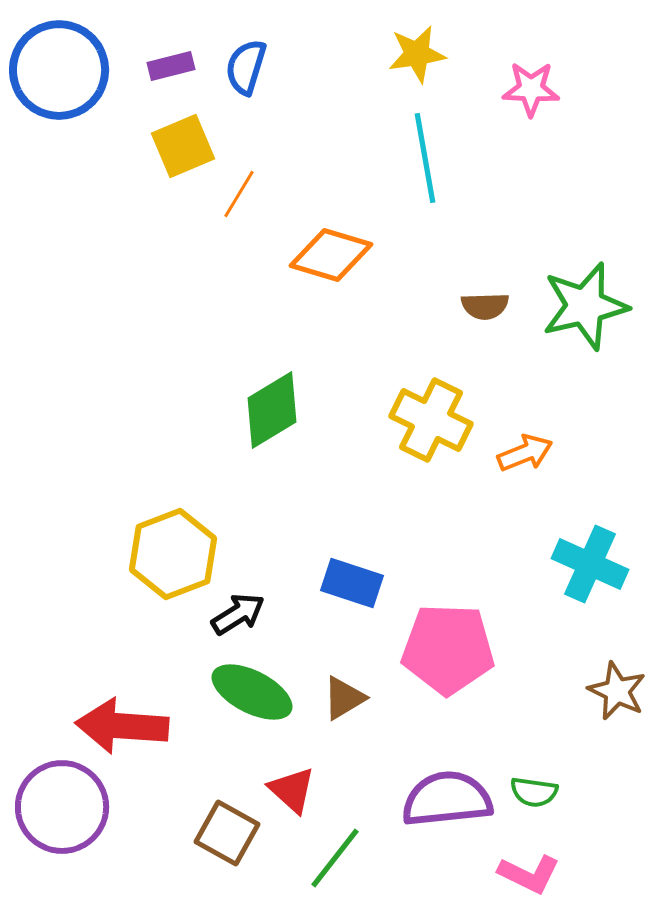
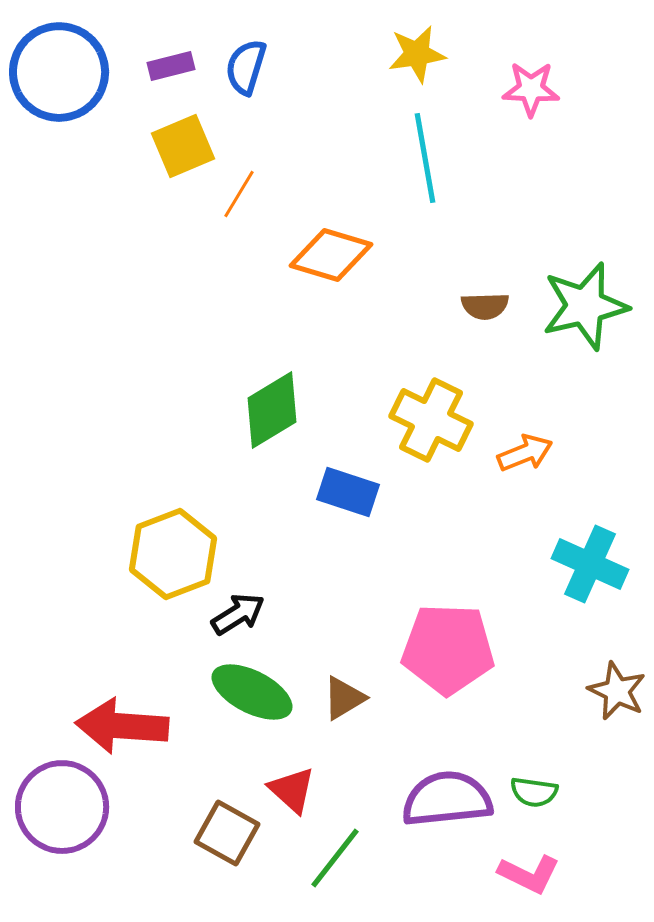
blue circle: moved 2 px down
blue rectangle: moved 4 px left, 91 px up
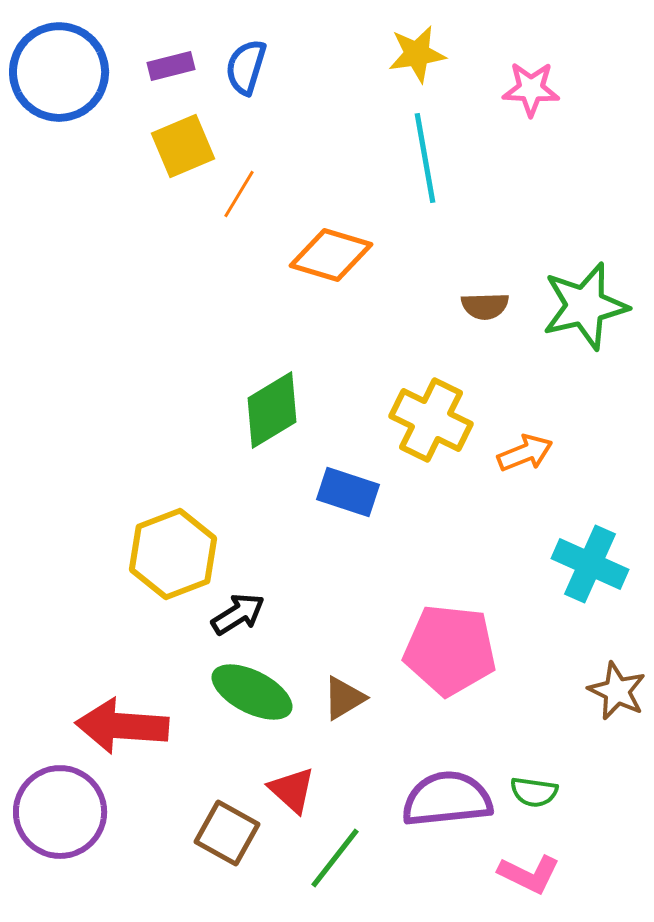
pink pentagon: moved 2 px right, 1 px down; rotated 4 degrees clockwise
purple circle: moved 2 px left, 5 px down
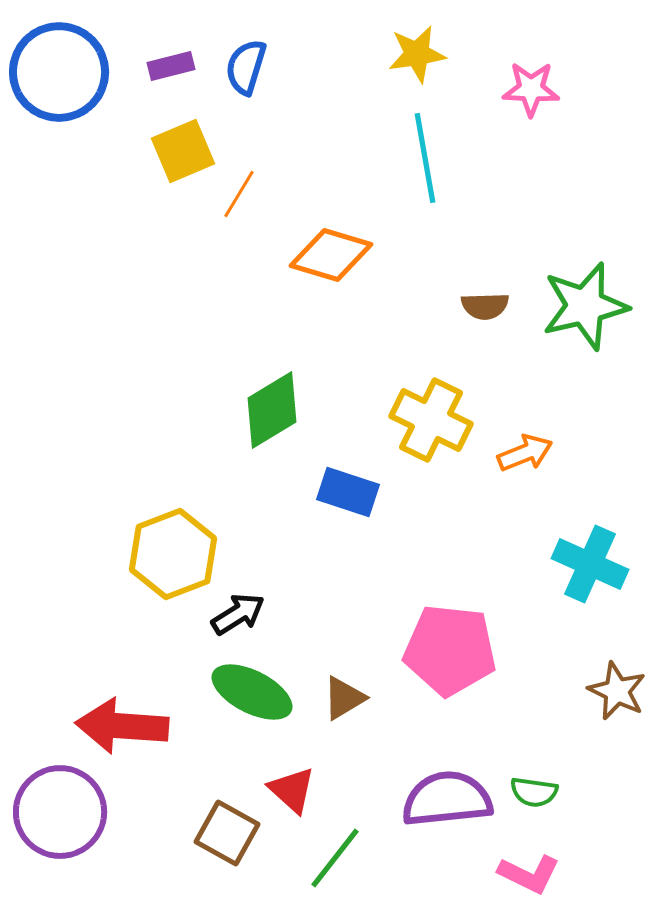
yellow square: moved 5 px down
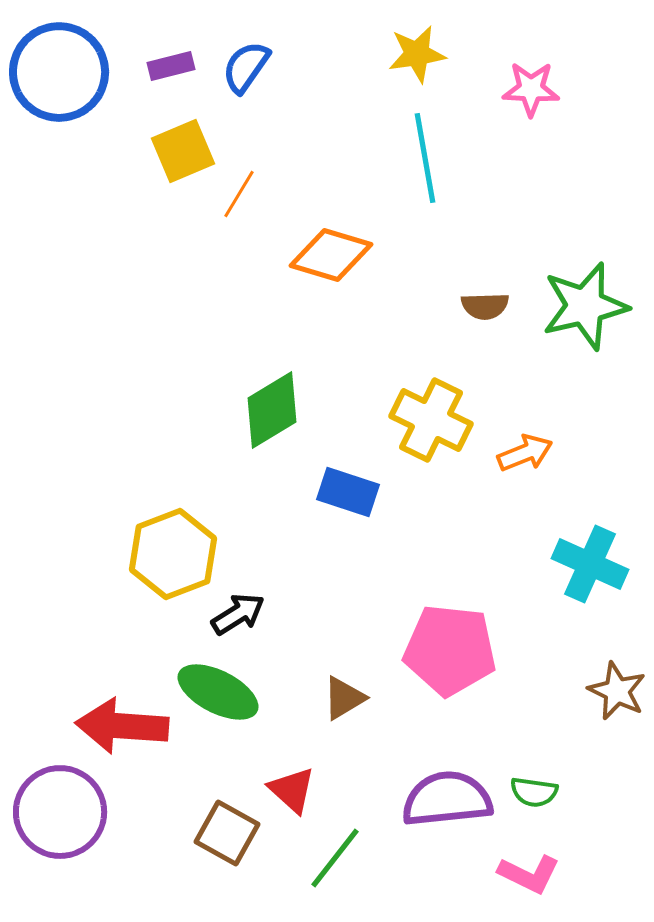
blue semicircle: rotated 18 degrees clockwise
green ellipse: moved 34 px left
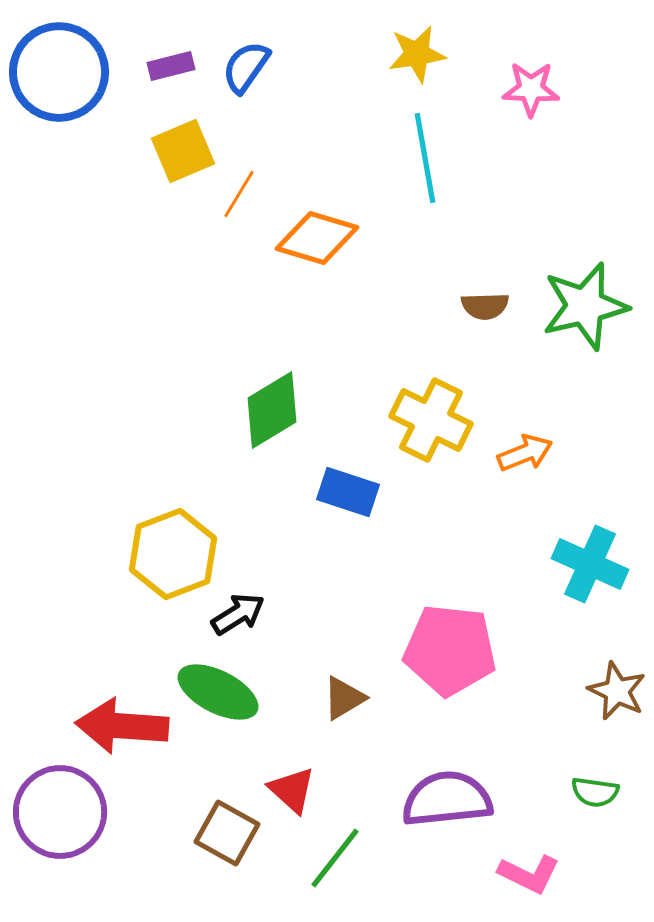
orange diamond: moved 14 px left, 17 px up
green semicircle: moved 61 px right
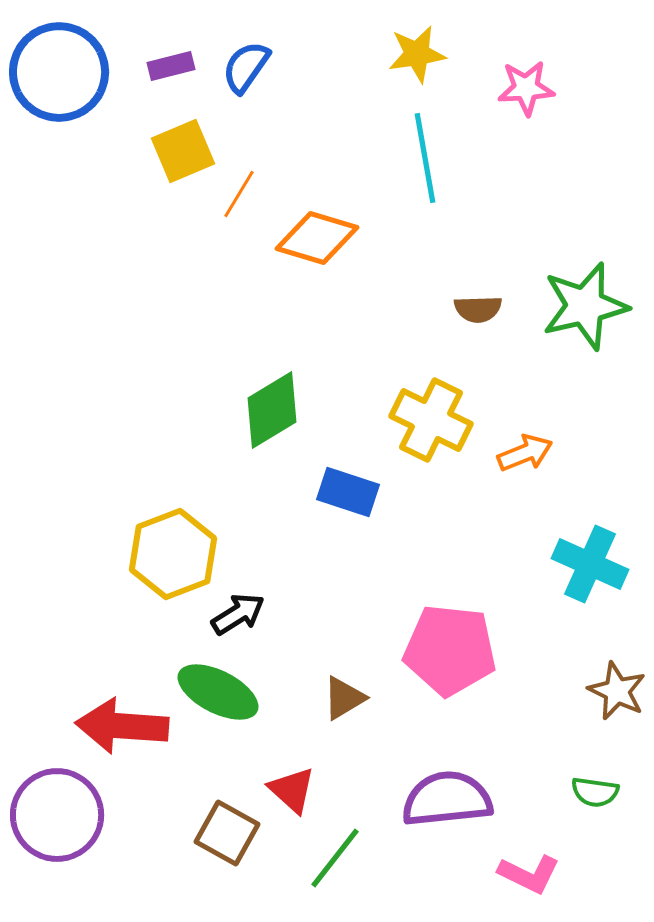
pink star: moved 5 px left, 1 px up; rotated 6 degrees counterclockwise
brown semicircle: moved 7 px left, 3 px down
purple circle: moved 3 px left, 3 px down
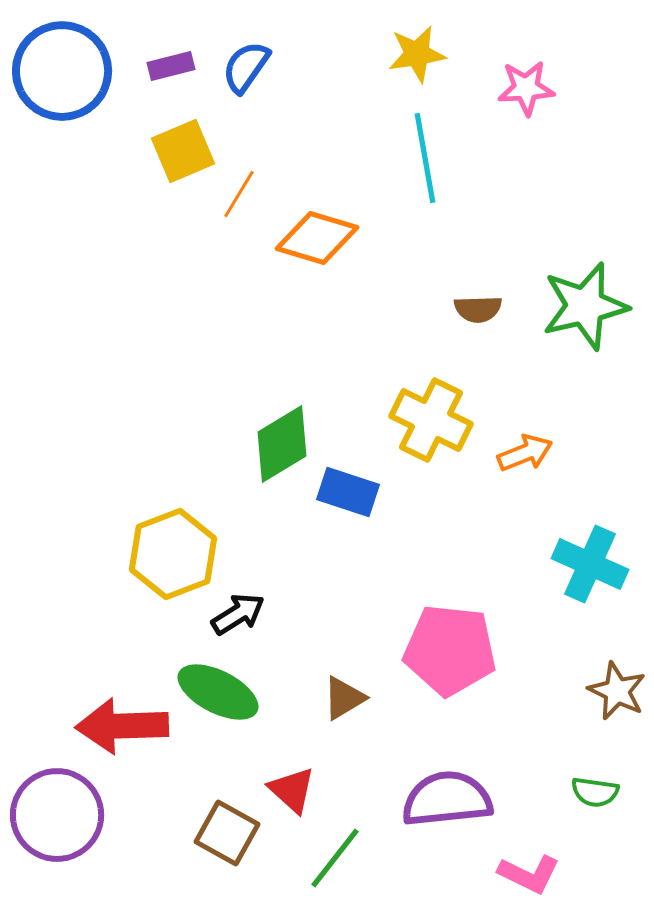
blue circle: moved 3 px right, 1 px up
green diamond: moved 10 px right, 34 px down
red arrow: rotated 6 degrees counterclockwise
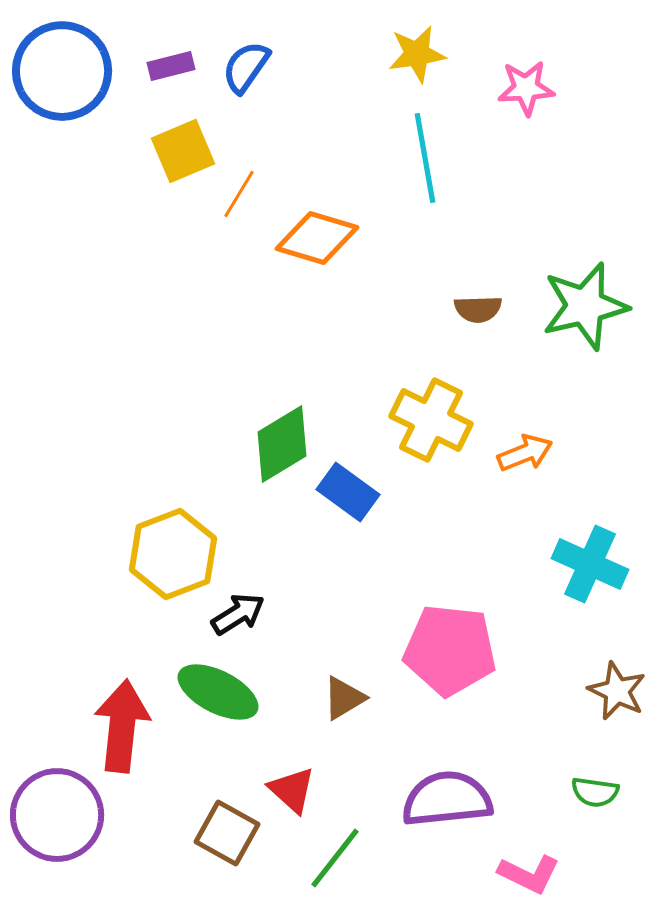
blue rectangle: rotated 18 degrees clockwise
red arrow: rotated 98 degrees clockwise
